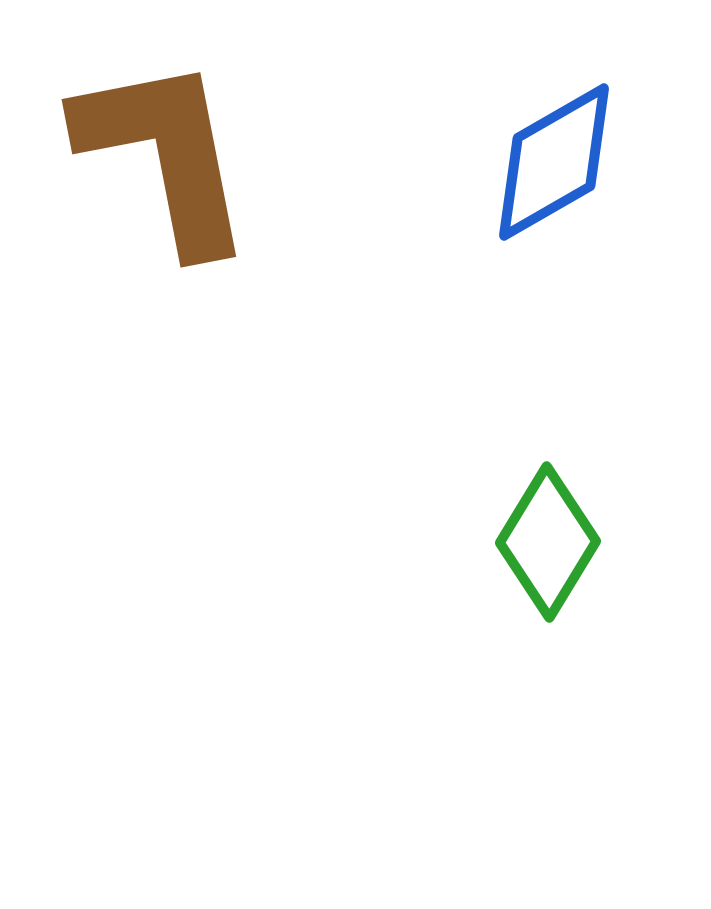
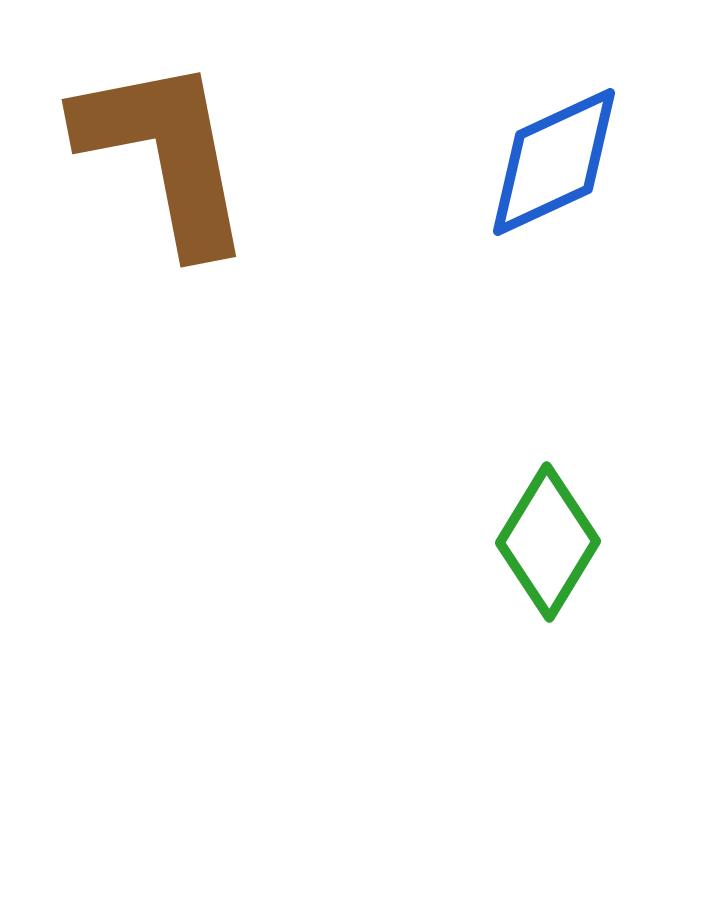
blue diamond: rotated 5 degrees clockwise
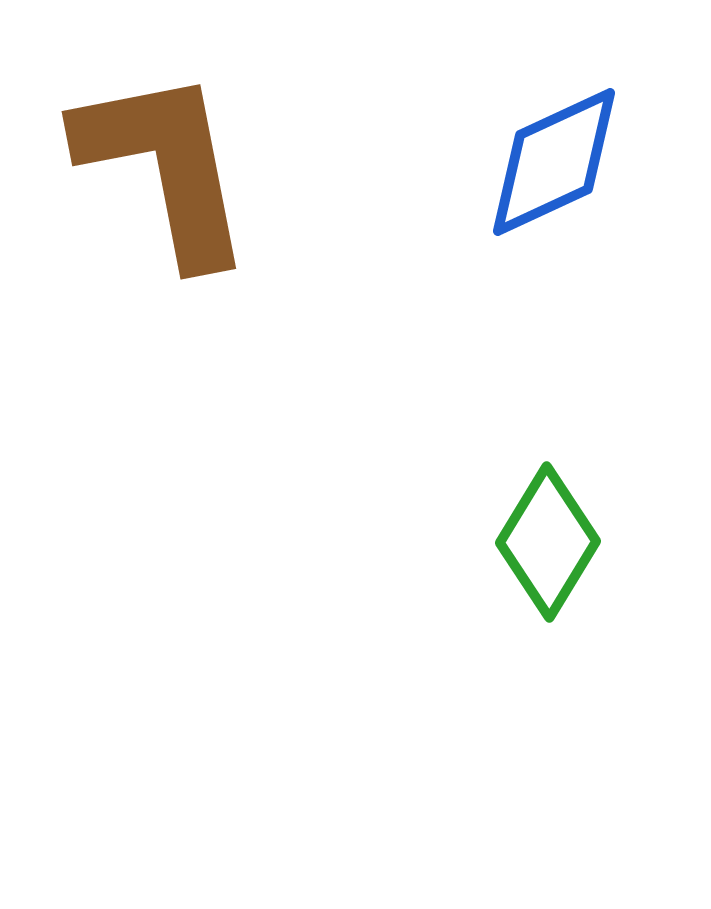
brown L-shape: moved 12 px down
